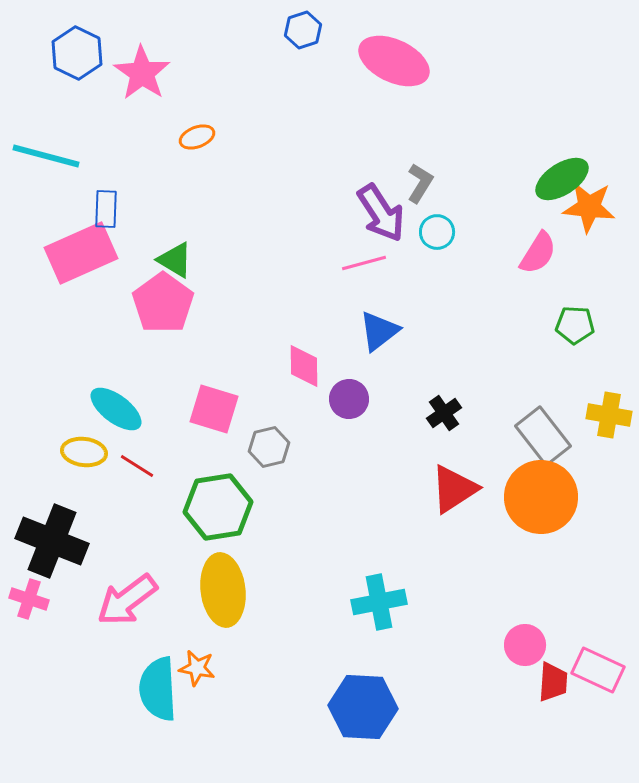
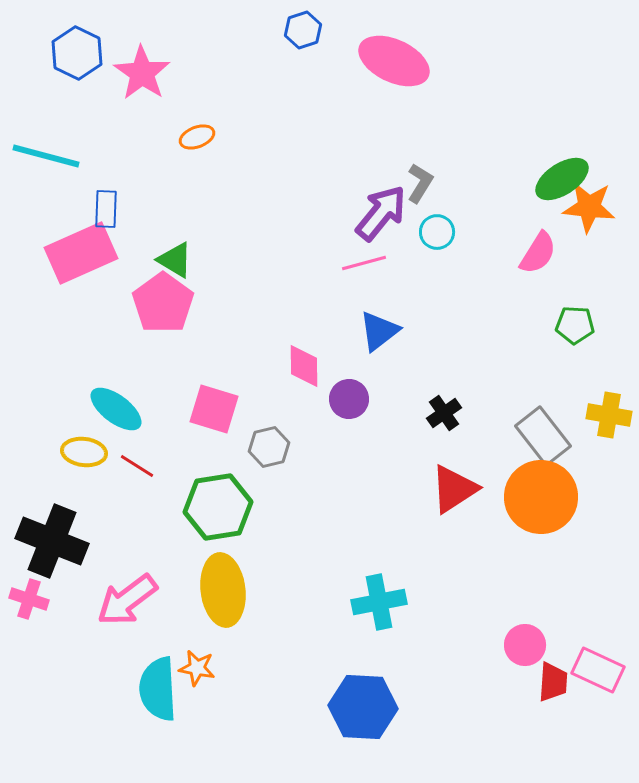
purple arrow at (381, 213): rotated 108 degrees counterclockwise
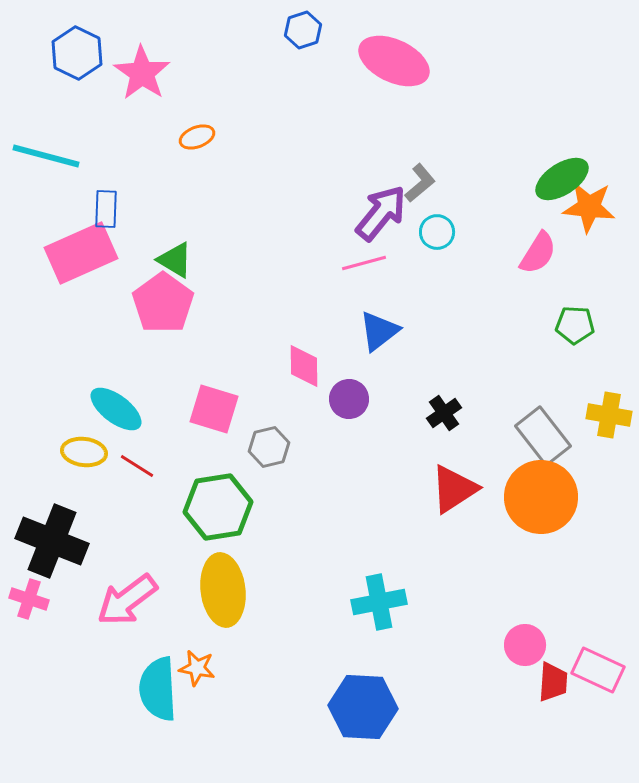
gray L-shape at (420, 183): rotated 18 degrees clockwise
